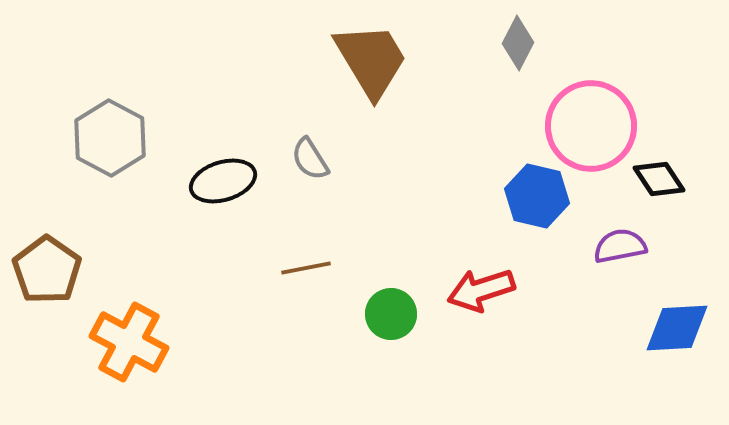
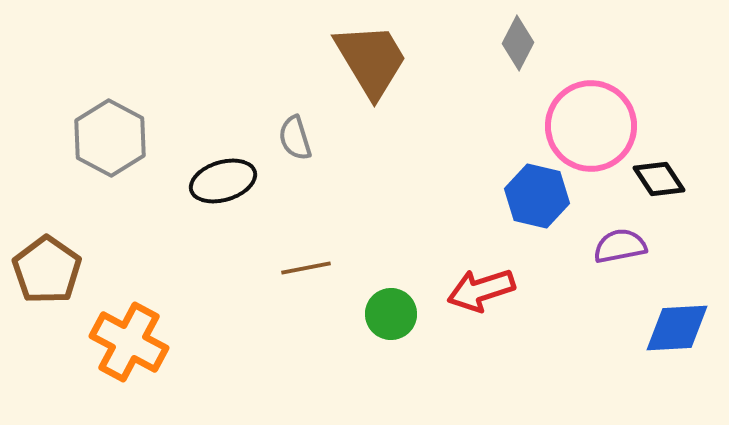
gray semicircle: moved 15 px left, 21 px up; rotated 15 degrees clockwise
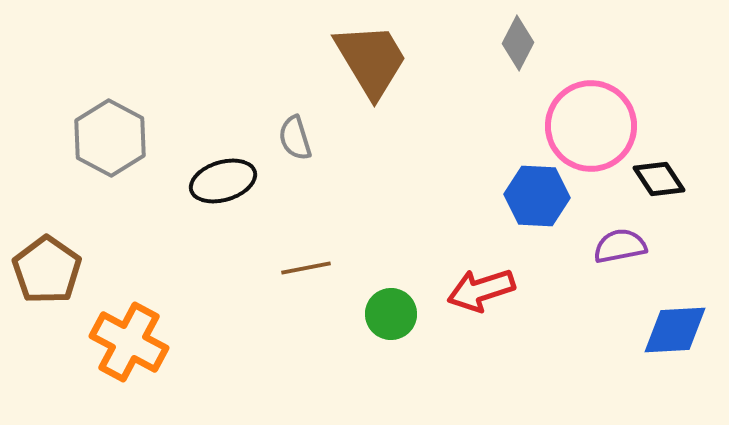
blue hexagon: rotated 10 degrees counterclockwise
blue diamond: moved 2 px left, 2 px down
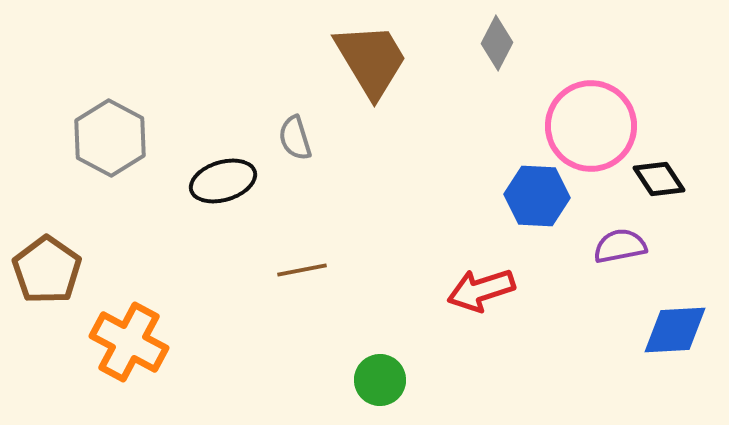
gray diamond: moved 21 px left
brown line: moved 4 px left, 2 px down
green circle: moved 11 px left, 66 px down
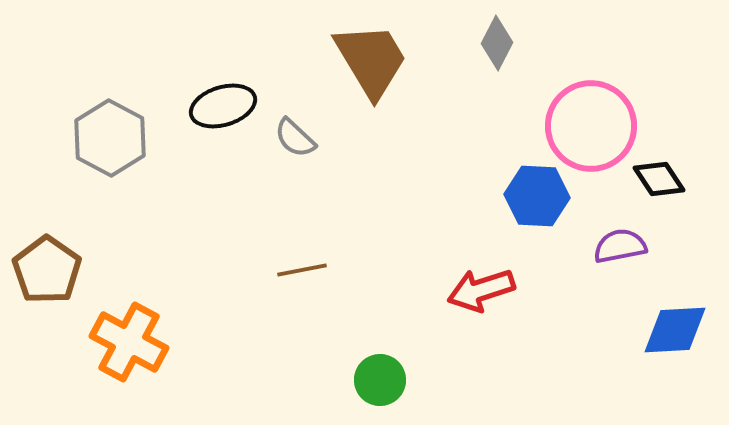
gray semicircle: rotated 30 degrees counterclockwise
black ellipse: moved 75 px up
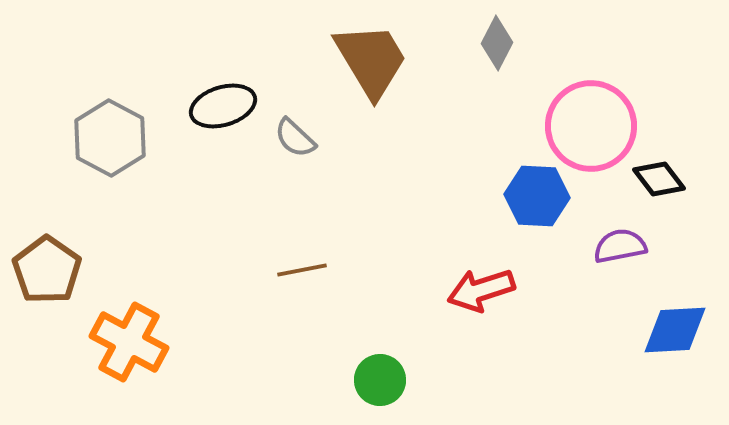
black diamond: rotated 4 degrees counterclockwise
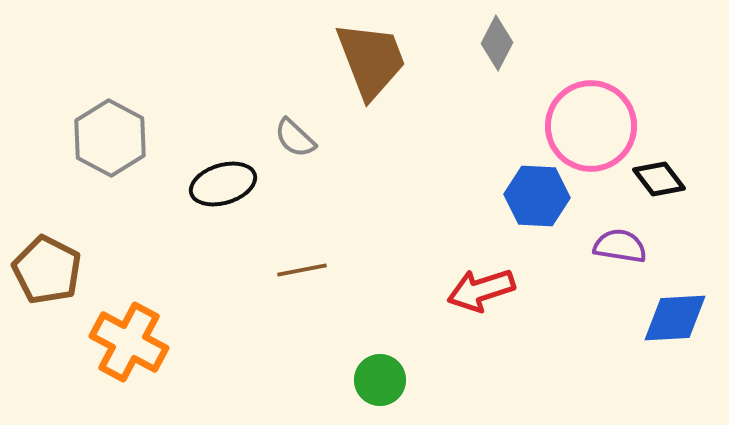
brown trapezoid: rotated 10 degrees clockwise
black ellipse: moved 78 px down
purple semicircle: rotated 20 degrees clockwise
brown pentagon: rotated 8 degrees counterclockwise
blue diamond: moved 12 px up
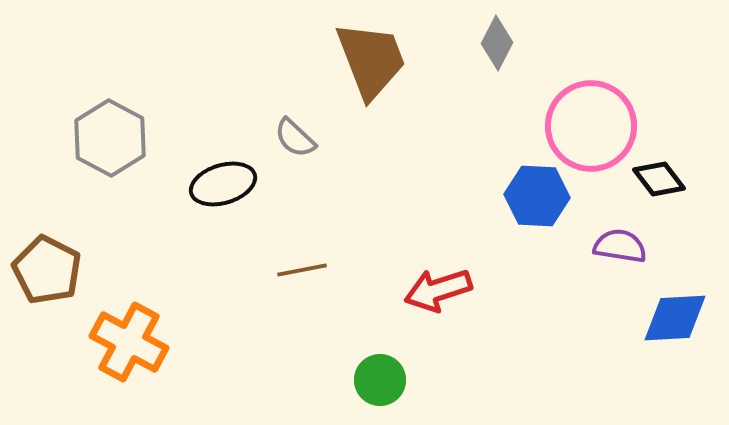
red arrow: moved 43 px left
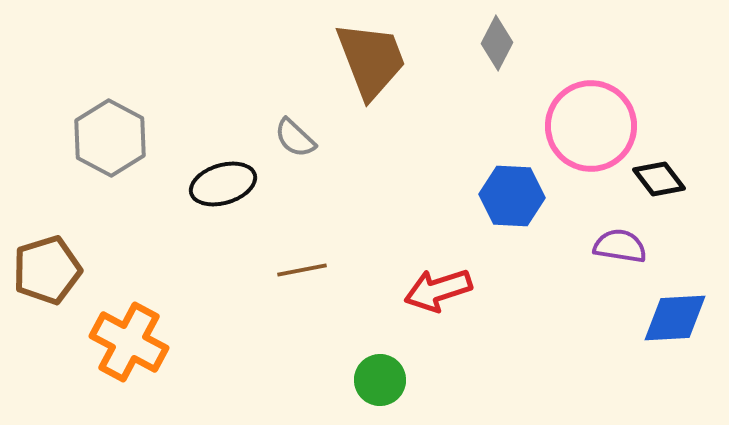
blue hexagon: moved 25 px left
brown pentagon: rotated 28 degrees clockwise
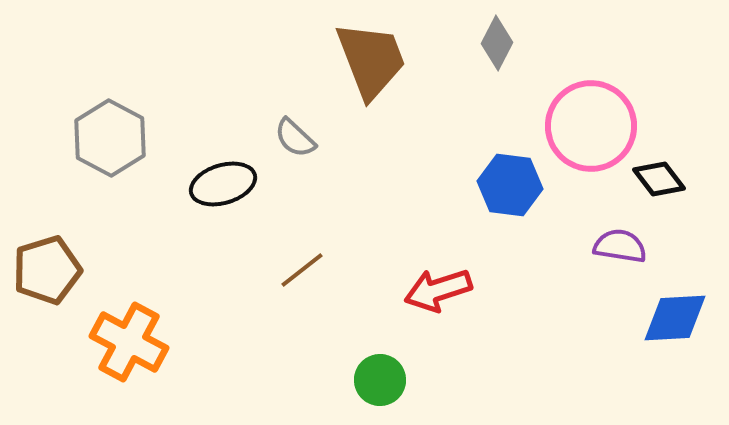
blue hexagon: moved 2 px left, 11 px up; rotated 4 degrees clockwise
brown line: rotated 27 degrees counterclockwise
